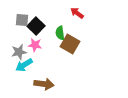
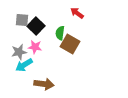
green semicircle: rotated 16 degrees clockwise
pink star: moved 2 px down
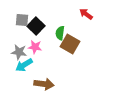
red arrow: moved 9 px right, 1 px down
gray star: rotated 21 degrees clockwise
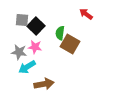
cyan arrow: moved 3 px right, 2 px down
brown arrow: rotated 18 degrees counterclockwise
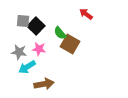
gray square: moved 1 px right, 1 px down
green semicircle: rotated 48 degrees counterclockwise
pink star: moved 4 px right, 2 px down
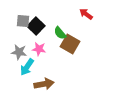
cyan arrow: rotated 24 degrees counterclockwise
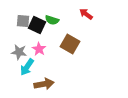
black square: moved 1 px right, 1 px up; rotated 18 degrees counterclockwise
green semicircle: moved 8 px left, 13 px up; rotated 32 degrees counterclockwise
pink star: rotated 24 degrees clockwise
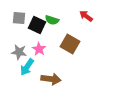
red arrow: moved 2 px down
gray square: moved 4 px left, 3 px up
brown arrow: moved 7 px right, 5 px up; rotated 18 degrees clockwise
